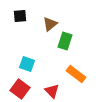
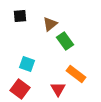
green rectangle: rotated 54 degrees counterclockwise
red triangle: moved 6 px right, 2 px up; rotated 14 degrees clockwise
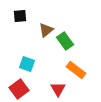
brown triangle: moved 4 px left, 6 px down
orange rectangle: moved 4 px up
red square: moved 1 px left; rotated 18 degrees clockwise
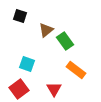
black square: rotated 24 degrees clockwise
red triangle: moved 4 px left
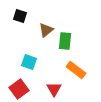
green rectangle: rotated 42 degrees clockwise
cyan square: moved 2 px right, 2 px up
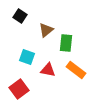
black square: rotated 16 degrees clockwise
green rectangle: moved 1 px right, 2 px down
cyan square: moved 2 px left, 5 px up
red triangle: moved 6 px left, 19 px up; rotated 49 degrees counterclockwise
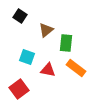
orange rectangle: moved 2 px up
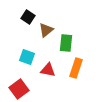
black square: moved 8 px right, 1 px down
orange rectangle: rotated 72 degrees clockwise
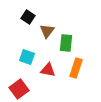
brown triangle: moved 1 px right, 1 px down; rotated 14 degrees counterclockwise
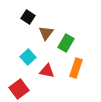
brown triangle: moved 1 px left, 2 px down
green rectangle: rotated 24 degrees clockwise
cyan square: moved 1 px right; rotated 28 degrees clockwise
red triangle: moved 1 px left, 1 px down
